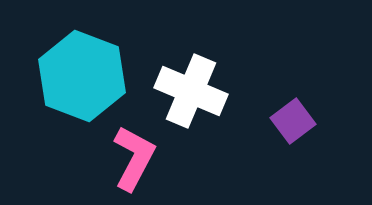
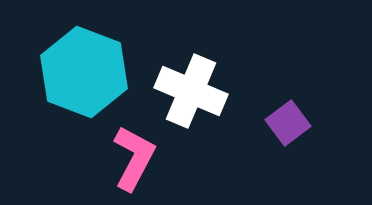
cyan hexagon: moved 2 px right, 4 px up
purple square: moved 5 px left, 2 px down
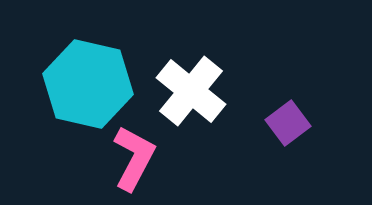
cyan hexagon: moved 4 px right, 12 px down; rotated 8 degrees counterclockwise
white cross: rotated 16 degrees clockwise
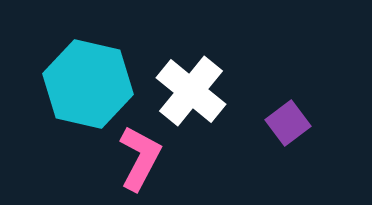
pink L-shape: moved 6 px right
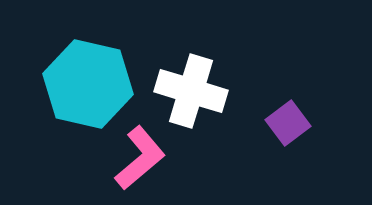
white cross: rotated 22 degrees counterclockwise
pink L-shape: rotated 22 degrees clockwise
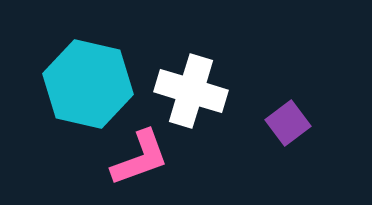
pink L-shape: rotated 20 degrees clockwise
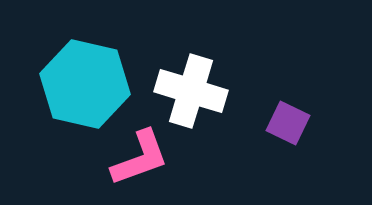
cyan hexagon: moved 3 px left
purple square: rotated 27 degrees counterclockwise
